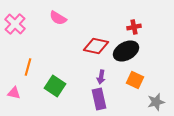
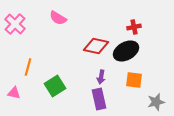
orange square: moved 1 px left; rotated 18 degrees counterclockwise
green square: rotated 25 degrees clockwise
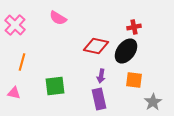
pink cross: moved 1 px down
black ellipse: rotated 25 degrees counterclockwise
orange line: moved 6 px left, 5 px up
purple arrow: moved 1 px up
green square: rotated 25 degrees clockwise
gray star: moved 3 px left; rotated 18 degrees counterclockwise
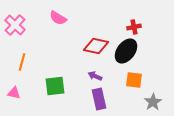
purple arrow: moved 6 px left; rotated 104 degrees clockwise
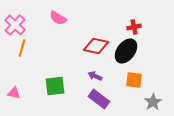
orange line: moved 14 px up
purple rectangle: rotated 40 degrees counterclockwise
